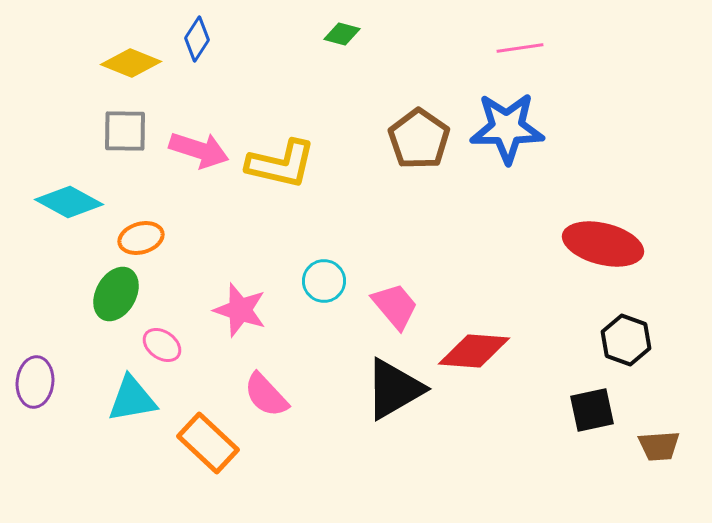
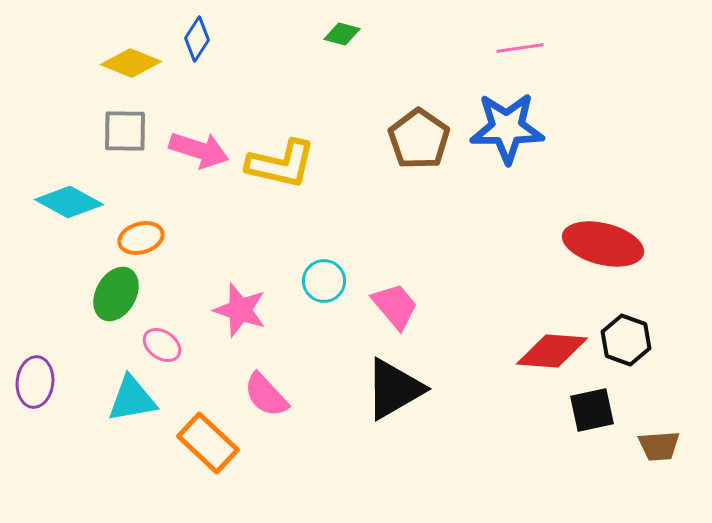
red diamond: moved 78 px right
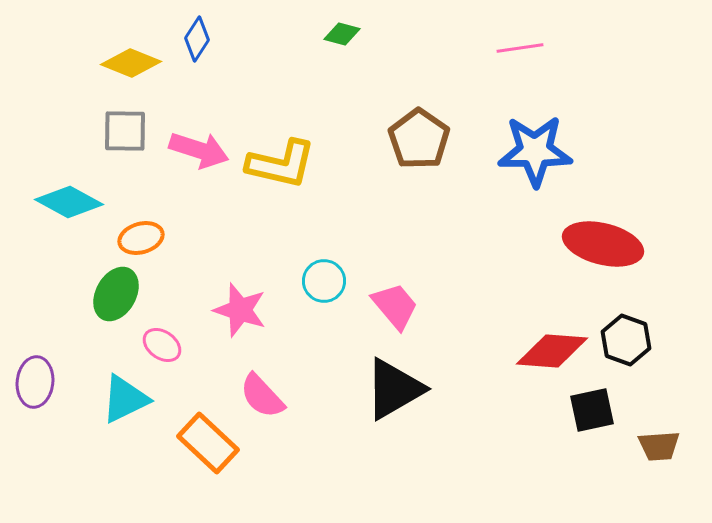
blue star: moved 28 px right, 23 px down
pink semicircle: moved 4 px left, 1 px down
cyan triangle: moved 7 px left; rotated 16 degrees counterclockwise
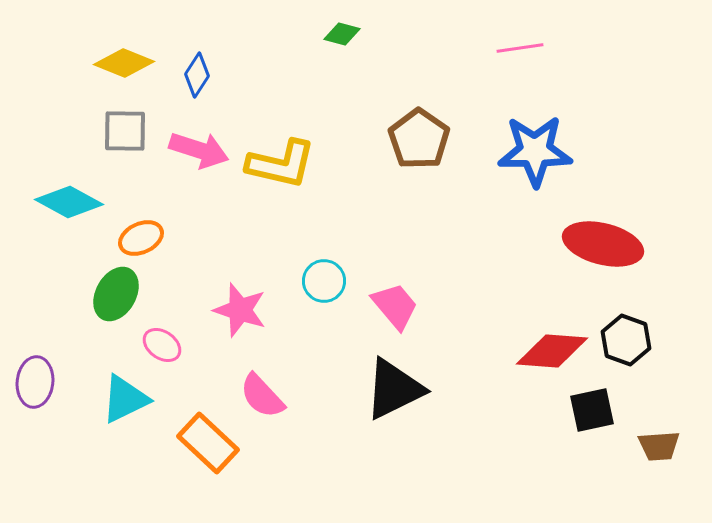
blue diamond: moved 36 px down
yellow diamond: moved 7 px left
orange ellipse: rotated 9 degrees counterclockwise
black triangle: rotated 4 degrees clockwise
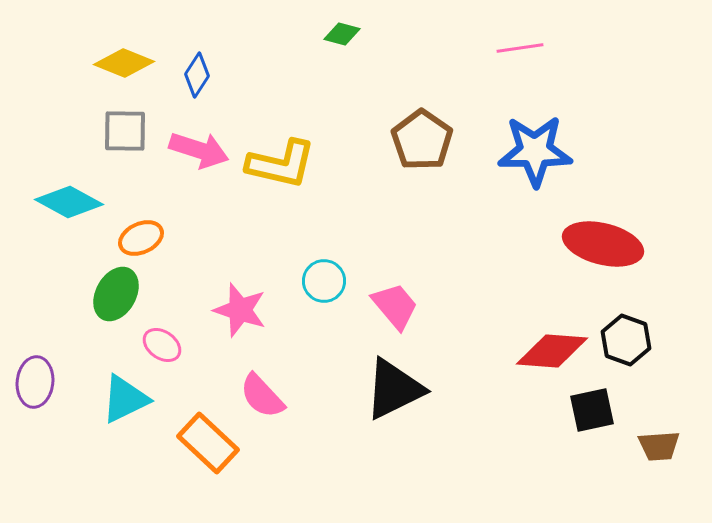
brown pentagon: moved 3 px right, 1 px down
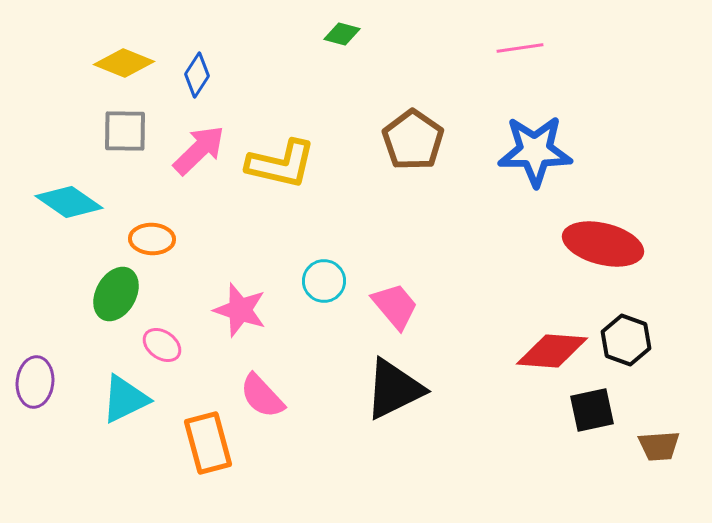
brown pentagon: moved 9 px left
pink arrow: rotated 62 degrees counterclockwise
cyan diamond: rotated 6 degrees clockwise
orange ellipse: moved 11 px right, 1 px down; rotated 27 degrees clockwise
orange rectangle: rotated 32 degrees clockwise
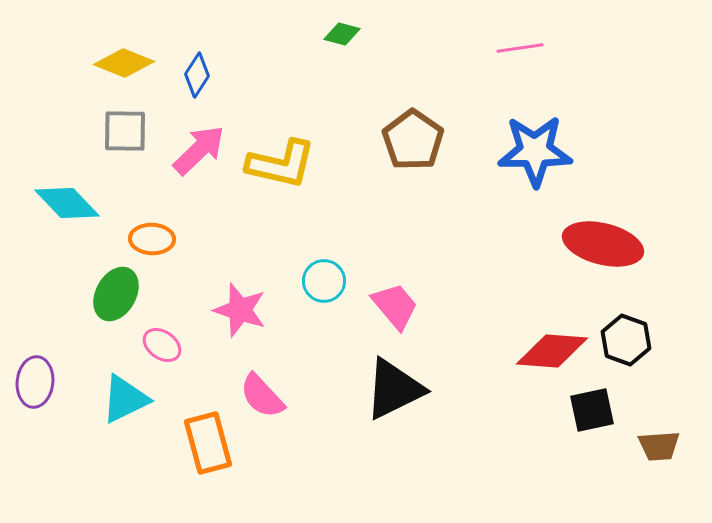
cyan diamond: moved 2 px left, 1 px down; rotated 12 degrees clockwise
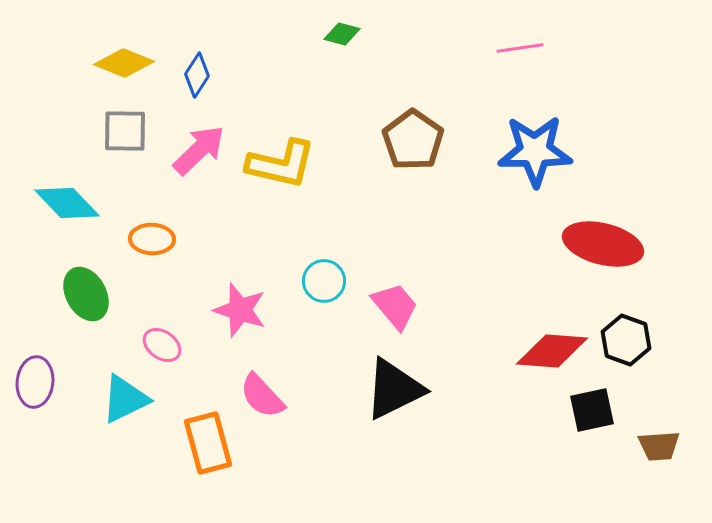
green ellipse: moved 30 px left; rotated 58 degrees counterclockwise
